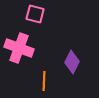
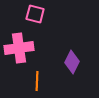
pink cross: rotated 28 degrees counterclockwise
orange line: moved 7 px left
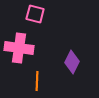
pink cross: rotated 16 degrees clockwise
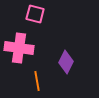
purple diamond: moved 6 px left
orange line: rotated 12 degrees counterclockwise
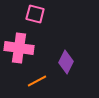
orange line: rotated 72 degrees clockwise
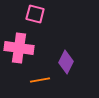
orange line: moved 3 px right, 1 px up; rotated 18 degrees clockwise
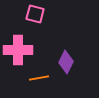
pink cross: moved 1 px left, 2 px down; rotated 8 degrees counterclockwise
orange line: moved 1 px left, 2 px up
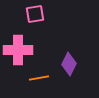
pink square: rotated 24 degrees counterclockwise
purple diamond: moved 3 px right, 2 px down
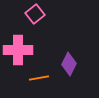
pink square: rotated 30 degrees counterclockwise
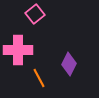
orange line: rotated 72 degrees clockwise
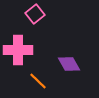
purple diamond: rotated 55 degrees counterclockwise
orange line: moved 1 px left, 3 px down; rotated 18 degrees counterclockwise
